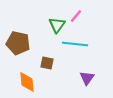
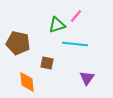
green triangle: rotated 36 degrees clockwise
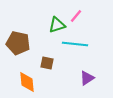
purple triangle: rotated 21 degrees clockwise
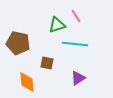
pink line: rotated 72 degrees counterclockwise
purple triangle: moved 9 px left
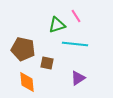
brown pentagon: moved 5 px right, 6 px down
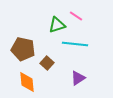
pink line: rotated 24 degrees counterclockwise
brown square: rotated 32 degrees clockwise
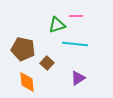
pink line: rotated 32 degrees counterclockwise
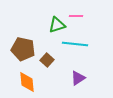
brown square: moved 3 px up
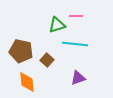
brown pentagon: moved 2 px left, 2 px down
purple triangle: rotated 14 degrees clockwise
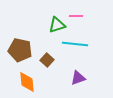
brown pentagon: moved 1 px left, 1 px up
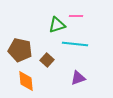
orange diamond: moved 1 px left, 1 px up
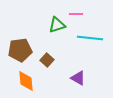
pink line: moved 2 px up
cyan line: moved 15 px right, 6 px up
brown pentagon: rotated 20 degrees counterclockwise
purple triangle: rotated 49 degrees clockwise
